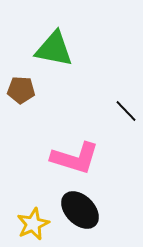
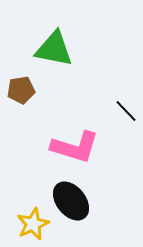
brown pentagon: rotated 12 degrees counterclockwise
pink L-shape: moved 11 px up
black ellipse: moved 9 px left, 9 px up; rotated 6 degrees clockwise
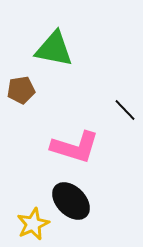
black line: moved 1 px left, 1 px up
black ellipse: rotated 6 degrees counterclockwise
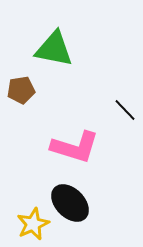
black ellipse: moved 1 px left, 2 px down
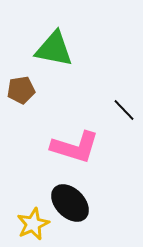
black line: moved 1 px left
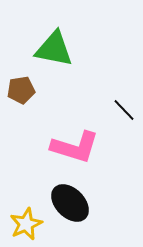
yellow star: moved 7 px left
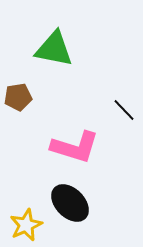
brown pentagon: moved 3 px left, 7 px down
yellow star: moved 1 px down
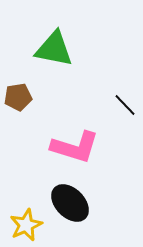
black line: moved 1 px right, 5 px up
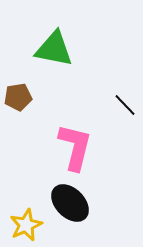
pink L-shape: rotated 93 degrees counterclockwise
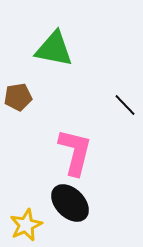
pink L-shape: moved 5 px down
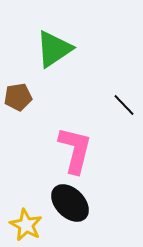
green triangle: rotated 45 degrees counterclockwise
black line: moved 1 px left
pink L-shape: moved 2 px up
yellow star: rotated 20 degrees counterclockwise
